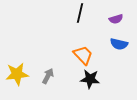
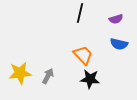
yellow star: moved 3 px right, 1 px up
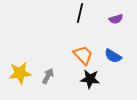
blue semicircle: moved 6 px left, 12 px down; rotated 18 degrees clockwise
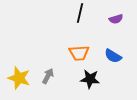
orange trapezoid: moved 4 px left, 2 px up; rotated 130 degrees clockwise
yellow star: moved 1 px left, 5 px down; rotated 25 degrees clockwise
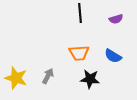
black line: rotated 18 degrees counterclockwise
yellow star: moved 3 px left
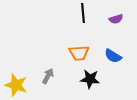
black line: moved 3 px right
yellow star: moved 7 px down
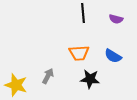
purple semicircle: rotated 32 degrees clockwise
